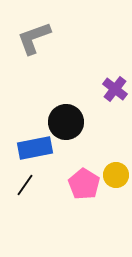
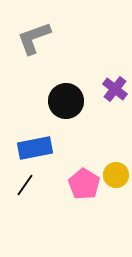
black circle: moved 21 px up
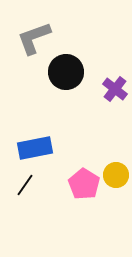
black circle: moved 29 px up
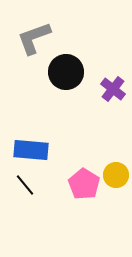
purple cross: moved 2 px left
blue rectangle: moved 4 px left, 2 px down; rotated 16 degrees clockwise
black line: rotated 75 degrees counterclockwise
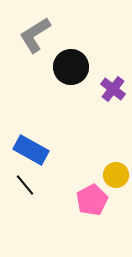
gray L-shape: moved 1 px right, 3 px up; rotated 12 degrees counterclockwise
black circle: moved 5 px right, 5 px up
blue rectangle: rotated 24 degrees clockwise
pink pentagon: moved 8 px right, 16 px down; rotated 12 degrees clockwise
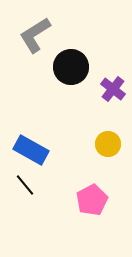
yellow circle: moved 8 px left, 31 px up
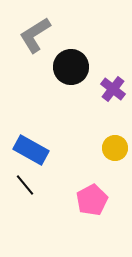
yellow circle: moved 7 px right, 4 px down
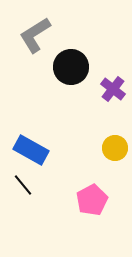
black line: moved 2 px left
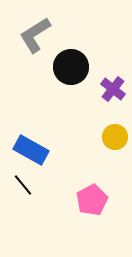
yellow circle: moved 11 px up
